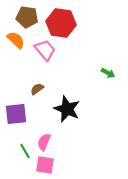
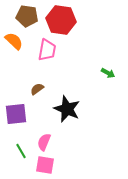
brown pentagon: moved 1 px up
red hexagon: moved 3 px up
orange semicircle: moved 2 px left, 1 px down
pink trapezoid: moved 2 px right; rotated 50 degrees clockwise
green line: moved 4 px left
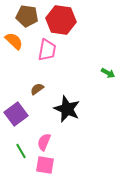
purple square: rotated 30 degrees counterclockwise
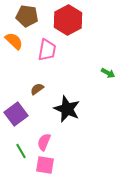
red hexagon: moved 7 px right; rotated 24 degrees clockwise
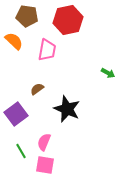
red hexagon: rotated 16 degrees clockwise
